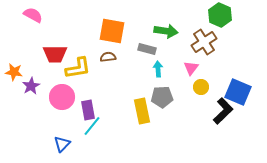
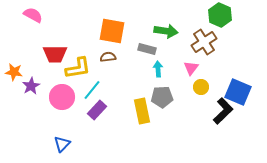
purple rectangle: moved 9 px right; rotated 54 degrees clockwise
cyan line: moved 36 px up
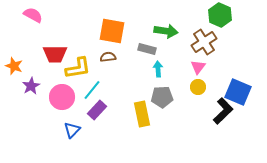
pink triangle: moved 7 px right, 1 px up
orange star: moved 6 px up; rotated 12 degrees clockwise
yellow circle: moved 3 px left
yellow rectangle: moved 3 px down
blue triangle: moved 10 px right, 14 px up
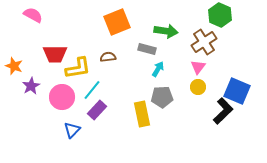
orange square: moved 5 px right, 9 px up; rotated 32 degrees counterclockwise
cyan arrow: rotated 35 degrees clockwise
blue square: moved 1 px left, 1 px up
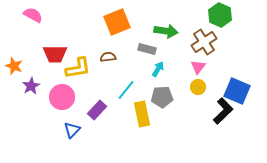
cyan line: moved 34 px right
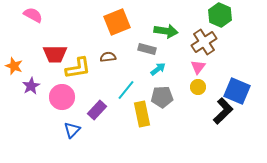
cyan arrow: rotated 21 degrees clockwise
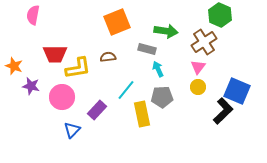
pink semicircle: rotated 108 degrees counterclockwise
cyan arrow: rotated 77 degrees counterclockwise
purple star: rotated 30 degrees counterclockwise
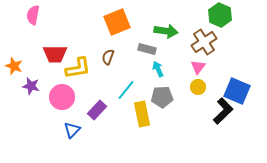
brown semicircle: rotated 63 degrees counterclockwise
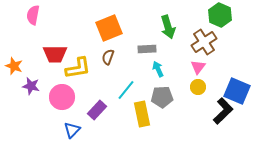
orange square: moved 8 px left, 6 px down
green arrow: moved 2 px right, 4 px up; rotated 65 degrees clockwise
gray rectangle: rotated 18 degrees counterclockwise
